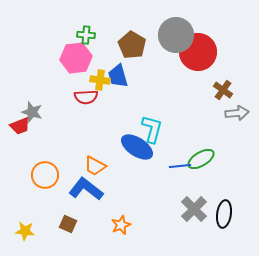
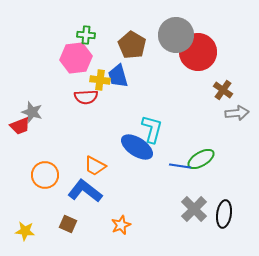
blue line: rotated 15 degrees clockwise
blue L-shape: moved 1 px left, 2 px down
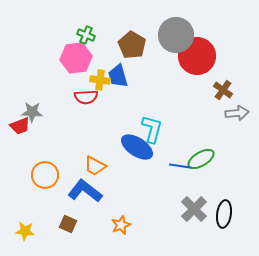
green cross: rotated 18 degrees clockwise
red circle: moved 1 px left, 4 px down
gray star: rotated 15 degrees counterclockwise
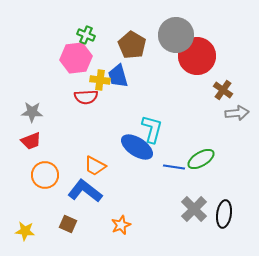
red trapezoid: moved 11 px right, 15 px down
blue line: moved 6 px left, 1 px down
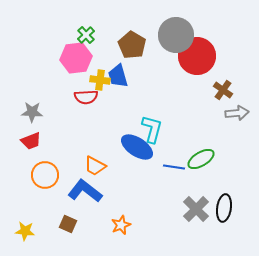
green cross: rotated 24 degrees clockwise
gray cross: moved 2 px right
black ellipse: moved 6 px up
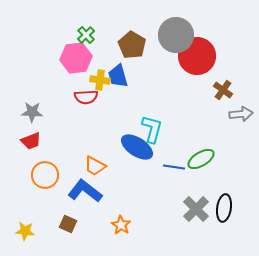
gray arrow: moved 4 px right, 1 px down
orange star: rotated 18 degrees counterclockwise
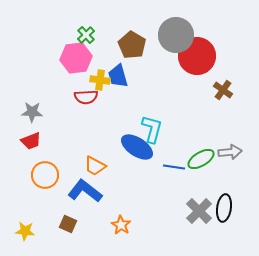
gray arrow: moved 11 px left, 38 px down
gray cross: moved 3 px right, 2 px down
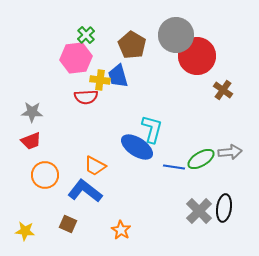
orange star: moved 5 px down
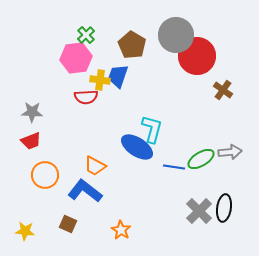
blue trapezoid: rotated 35 degrees clockwise
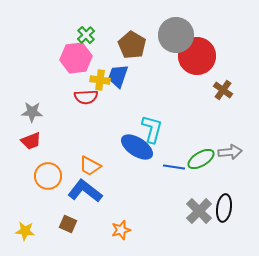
orange trapezoid: moved 5 px left
orange circle: moved 3 px right, 1 px down
orange star: rotated 24 degrees clockwise
